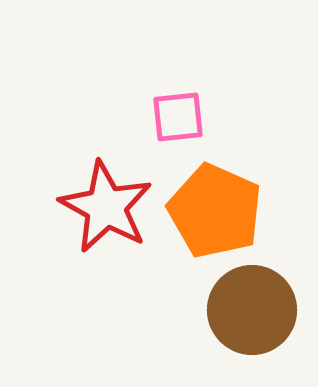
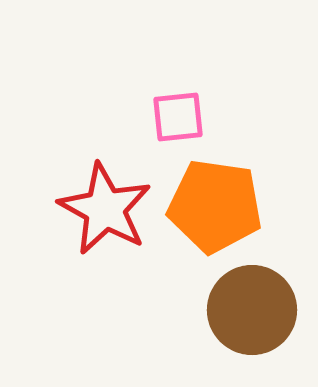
red star: moved 1 px left, 2 px down
orange pentagon: moved 5 px up; rotated 16 degrees counterclockwise
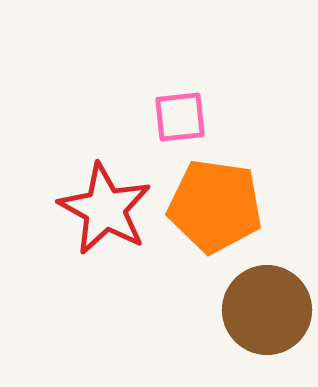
pink square: moved 2 px right
brown circle: moved 15 px right
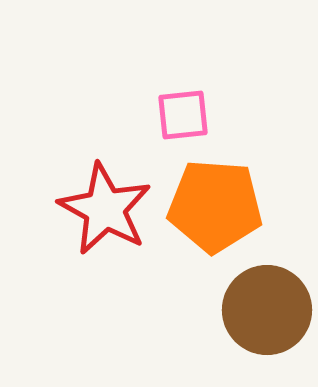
pink square: moved 3 px right, 2 px up
orange pentagon: rotated 4 degrees counterclockwise
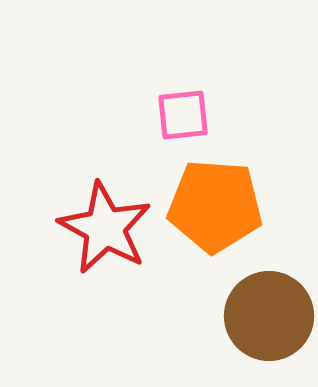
red star: moved 19 px down
brown circle: moved 2 px right, 6 px down
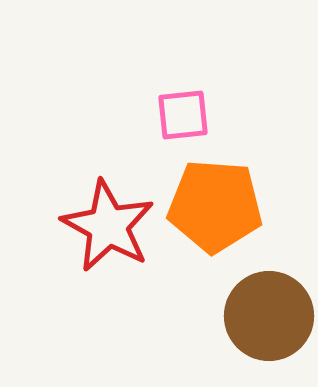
red star: moved 3 px right, 2 px up
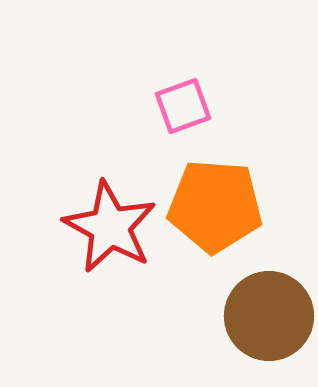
pink square: moved 9 px up; rotated 14 degrees counterclockwise
red star: moved 2 px right, 1 px down
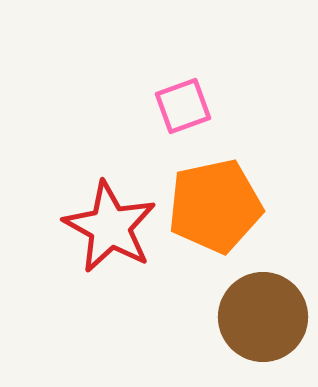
orange pentagon: rotated 16 degrees counterclockwise
brown circle: moved 6 px left, 1 px down
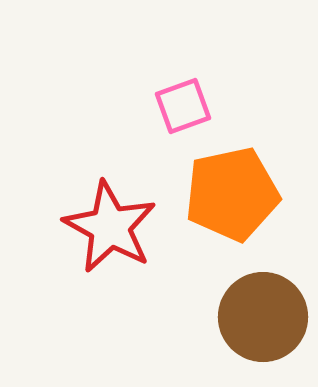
orange pentagon: moved 17 px right, 12 px up
